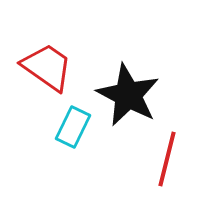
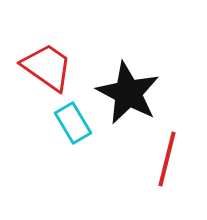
black star: moved 2 px up
cyan rectangle: moved 4 px up; rotated 57 degrees counterclockwise
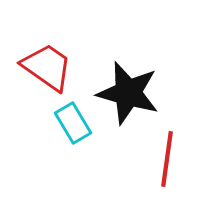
black star: rotated 12 degrees counterclockwise
red line: rotated 6 degrees counterclockwise
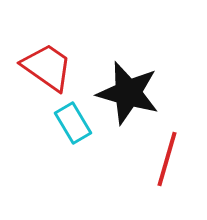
red line: rotated 8 degrees clockwise
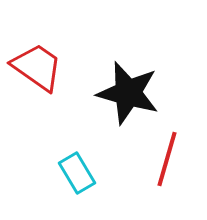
red trapezoid: moved 10 px left
cyan rectangle: moved 4 px right, 50 px down
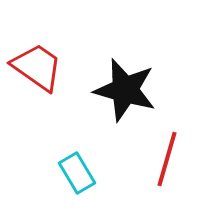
black star: moved 3 px left, 3 px up
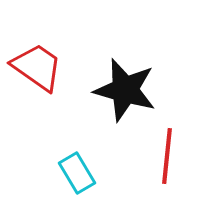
red line: moved 3 px up; rotated 10 degrees counterclockwise
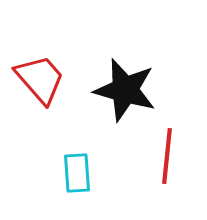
red trapezoid: moved 3 px right, 12 px down; rotated 14 degrees clockwise
cyan rectangle: rotated 27 degrees clockwise
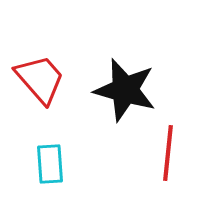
red line: moved 1 px right, 3 px up
cyan rectangle: moved 27 px left, 9 px up
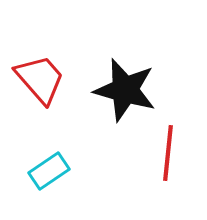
cyan rectangle: moved 1 px left, 7 px down; rotated 60 degrees clockwise
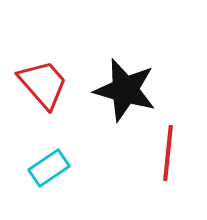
red trapezoid: moved 3 px right, 5 px down
cyan rectangle: moved 3 px up
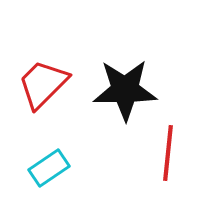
red trapezoid: rotated 94 degrees counterclockwise
black star: rotated 16 degrees counterclockwise
